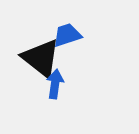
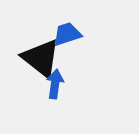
blue trapezoid: moved 1 px up
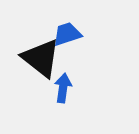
blue arrow: moved 8 px right, 4 px down
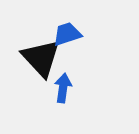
black triangle: rotated 9 degrees clockwise
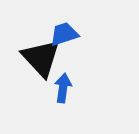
blue trapezoid: moved 3 px left
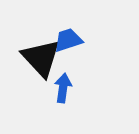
blue trapezoid: moved 4 px right, 6 px down
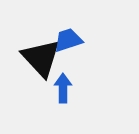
blue arrow: rotated 8 degrees counterclockwise
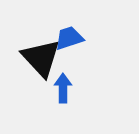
blue trapezoid: moved 1 px right, 2 px up
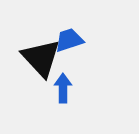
blue trapezoid: moved 2 px down
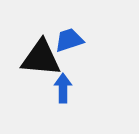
black triangle: rotated 42 degrees counterclockwise
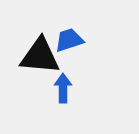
black triangle: moved 1 px left, 2 px up
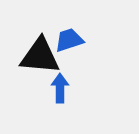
blue arrow: moved 3 px left
